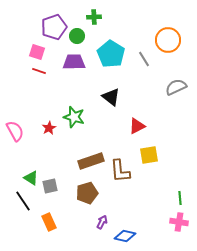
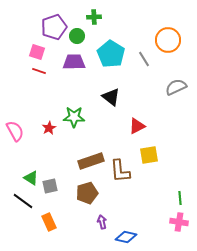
green star: rotated 15 degrees counterclockwise
black line: rotated 20 degrees counterclockwise
purple arrow: rotated 40 degrees counterclockwise
blue diamond: moved 1 px right, 1 px down
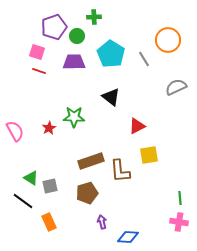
blue diamond: moved 2 px right; rotated 10 degrees counterclockwise
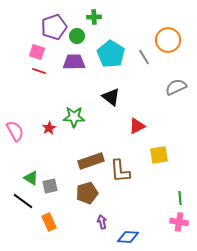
gray line: moved 2 px up
yellow square: moved 10 px right
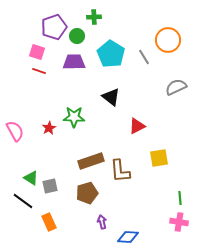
yellow square: moved 3 px down
